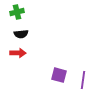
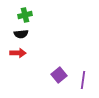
green cross: moved 8 px right, 3 px down
purple square: rotated 35 degrees clockwise
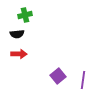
black semicircle: moved 4 px left
red arrow: moved 1 px right, 1 px down
purple square: moved 1 px left, 1 px down
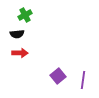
green cross: rotated 16 degrees counterclockwise
red arrow: moved 1 px right, 1 px up
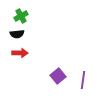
green cross: moved 4 px left, 1 px down
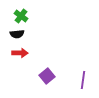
green cross: rotated 24 degrees counterclockwise
purple square: moved 11 px left
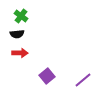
purple line: rotated 42 degrees clockwise
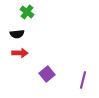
green cross: moved 6 px right, 4 px up
purple square: moved 2 px up
purple line: rotated 36 degrees counterclockwise
